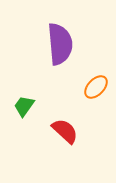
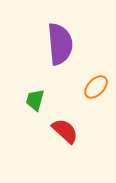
green trapezoid: moved 11 px right, 6 px up; rotated 20 degrees counterclockwise
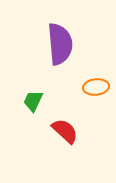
orange ellipse: rotated 40 degrees clockwise
green trapezoid: moved 2 px left, 1 px down; rotated 10 degrees clockwise
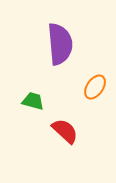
orange ellipse: moved 1 px left; rotated 50 degrees counterclockwise
green trapezoid: rotated 80 degrees clockwise
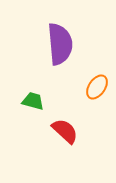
orange ellipse: moved 2 px right
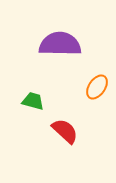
purple semicircle: rotated 84 degrees counterclockwise
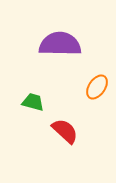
green trapezoid: moved 1 px down
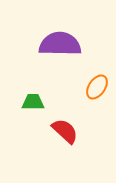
green trapezoid: rotated 15 degrees counterclockwise
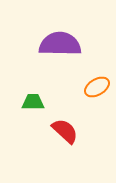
orange ellipse: rotated 25 degrees clockwise
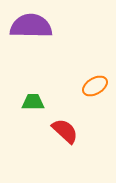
purple semicircle: moved 29 px left, 18 px up
orange ellipse: moved 2 px left, 1 px up
